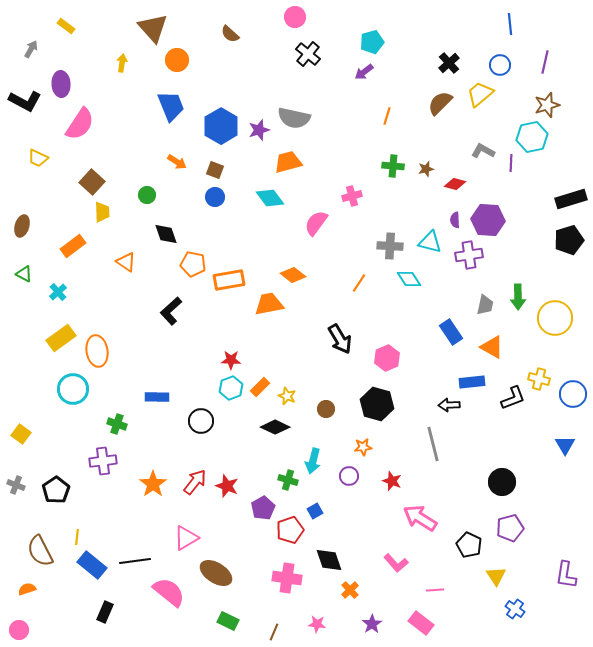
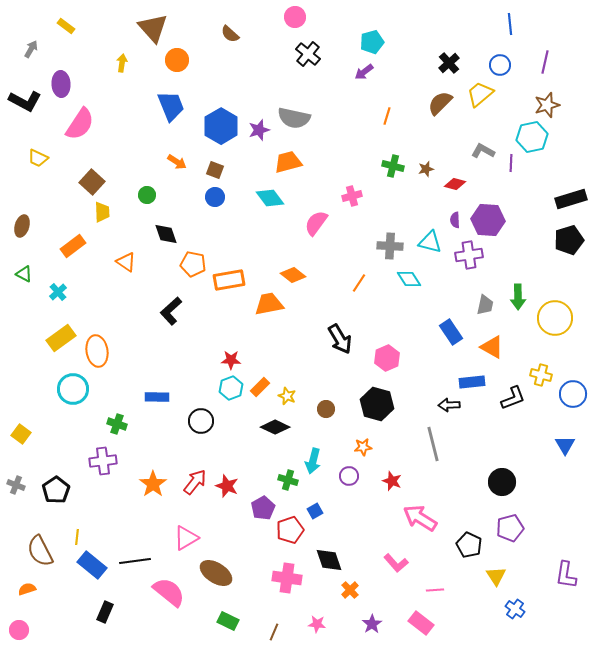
green cross at (393, 166): rotated 10 degrees clockwise
yellow cross at (539, 379): moved 2 px right, 4 px up
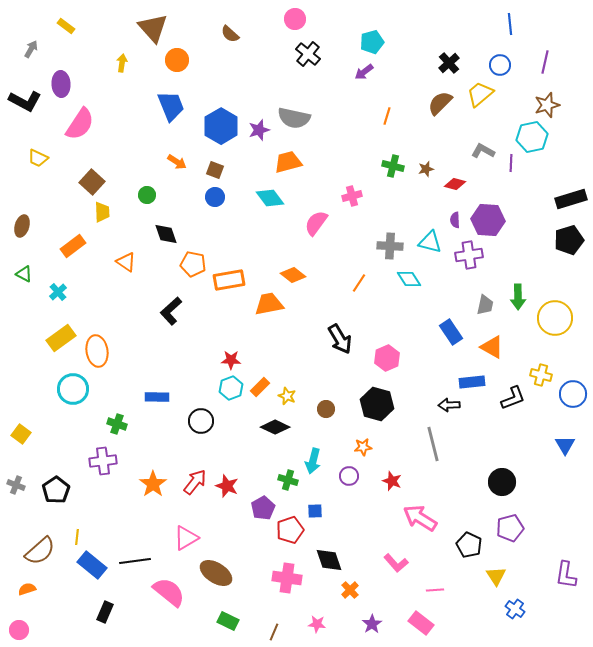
pink circle at (295, 17): moved 2 px down
blue square at (315, 511): rotated 28 degrees clockwise
brown semicircle at (40, 551): rotated 104 degrees counterclockwise
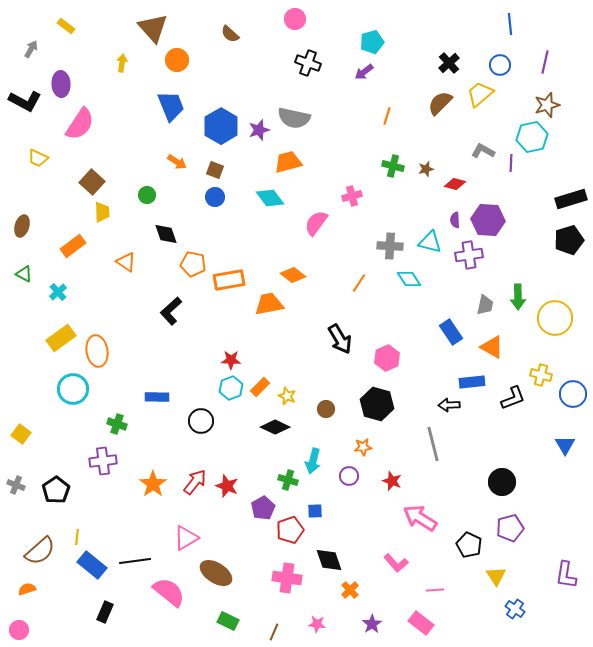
black cross at (308, 54): moved 9 px down; rotated 20 degrees counterclockwise
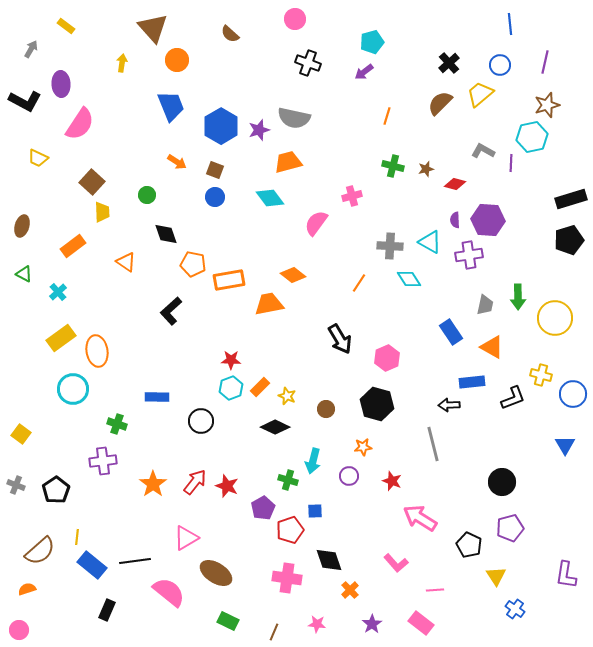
cyan triangle at (430, 242): rotated 15 degrees clockwise
black rectangle at (105, 612): moved 2 px right, 2 px up
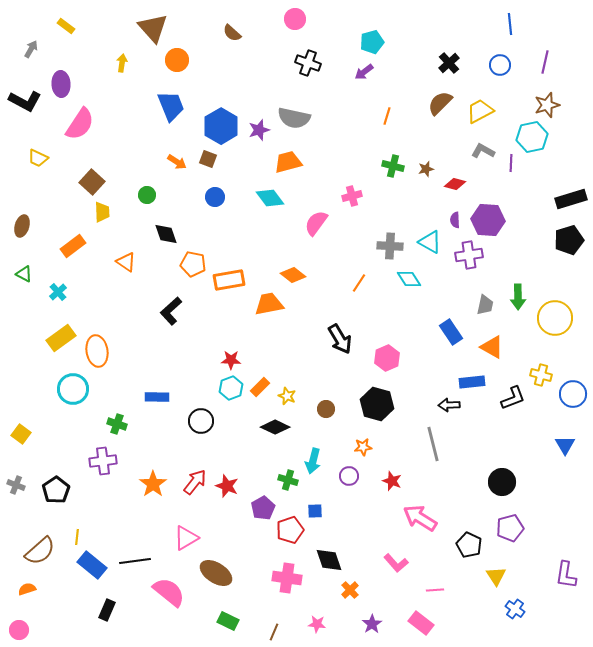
brown semicircle at (230, 34): moved 2 px right, 1 px up
yellow trapezoid at (480, 94): moved 17 px down; rotated 12 degrees clockwise
brown square at (215, 170): moved 7 px left, 11 px up
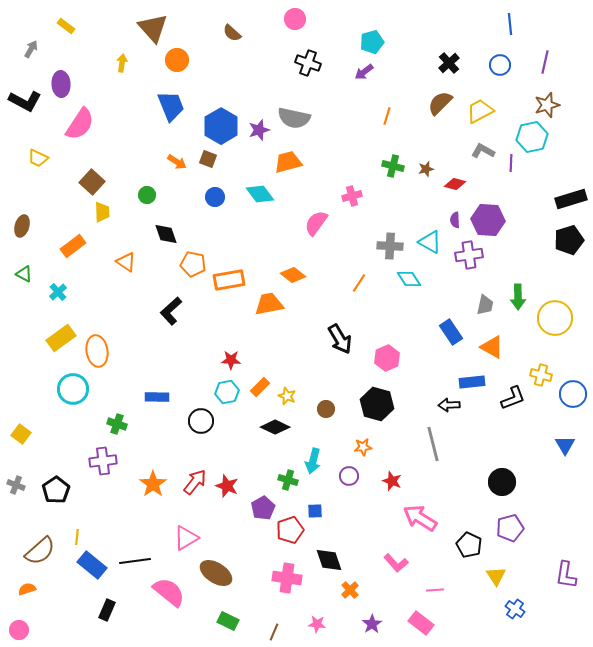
cyan diamond at (270, 198): moved 10 px left, 4 px up
cyan hexagon at (231, 388): moved 4 px left, 4 px down; rotated 10 degrees clockwise
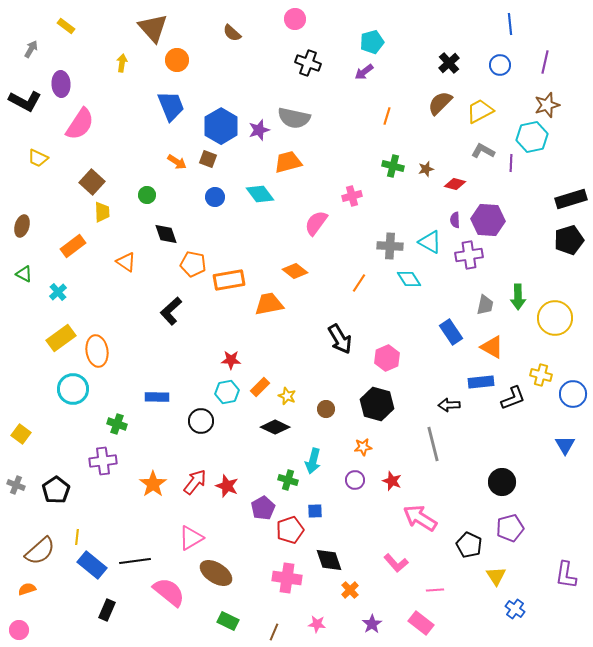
orange diamond at (293, 275): moved 2 px right, 4 px up
blue rectangle at (472, 382): moved 9 px right
purple circle at (349, 476): moved 6 px right, 4 px down
pink triangle at (186, 538): moved 5 px right
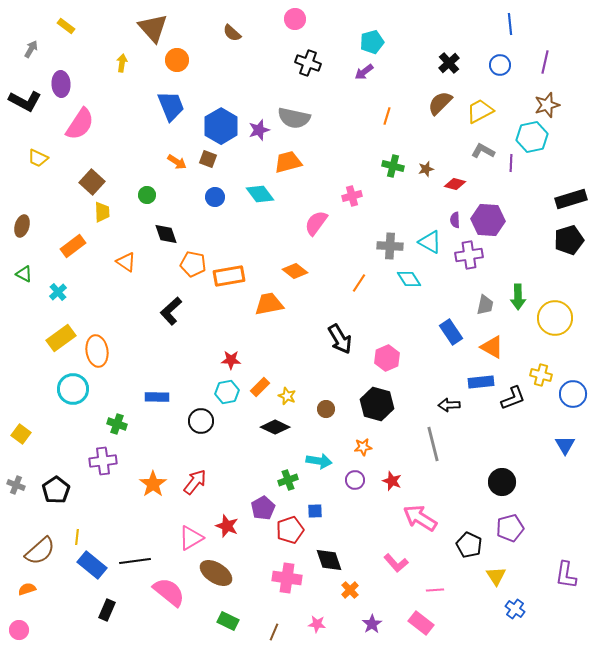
orange rectangle at (229, 280): moved 4 px up
cyan arrow at (313, 461): moved 6 px right; rotated 95 degrees counterclockwise
green cross at (288, 480): rotated 36 degrees counterclockwise
red star at (227, 486): moved 40 px down
